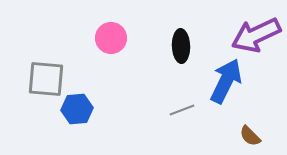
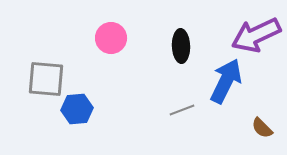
brown semicircle: moved 12 px right, 8 px up
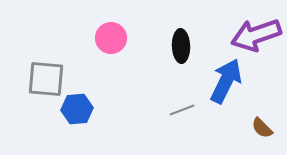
purple arrow: rotated 6 degrees clockwise
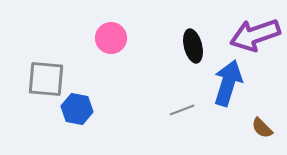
purple arrow: moved 1 px left
black ellipse: moved 12 px right; rotated 12 degrees counterclockwise
blue arrow: moved 2 px right, 2 px down; rotated 9 degrees counterclockwise
blue hexagon: rotated 16 degrees clockwise
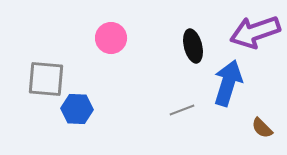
purple arrow: moved 3 px up
blue hexagon: rotated 8 degrees counterclockwise
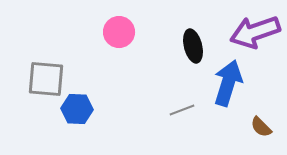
pink circle: moved 8 px right, 6 px up
brown semicircle: moved 1 px left, 1 px up
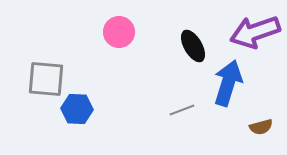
black ellipse: rotated 16 degrees counterclockwise
brown semicircle: rotated 60 degrees counterclockwise
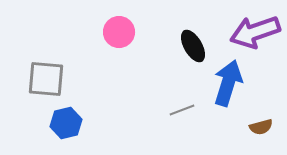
blue hexagon: moved 11 px left, 14 px down; rotated 16 degrees counterclockwise
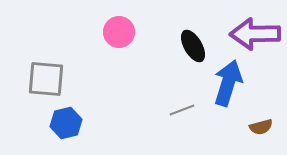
purple arrow: moved 2 px down; rotated 18 degrees clockwise
